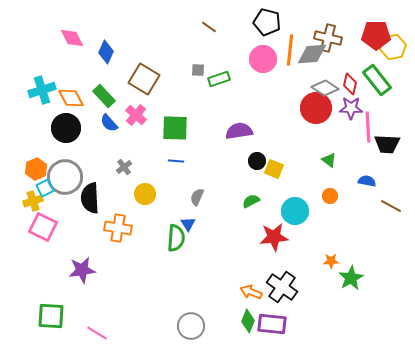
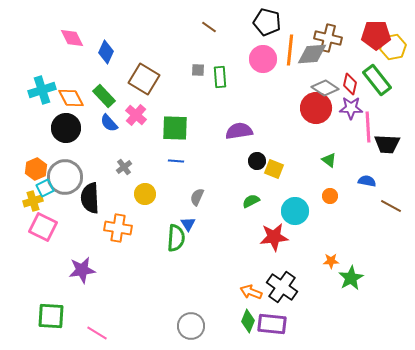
green rectangle at (219, 79): moved 1 px right, 2 px up; rotated 75 degrees counterclockwise
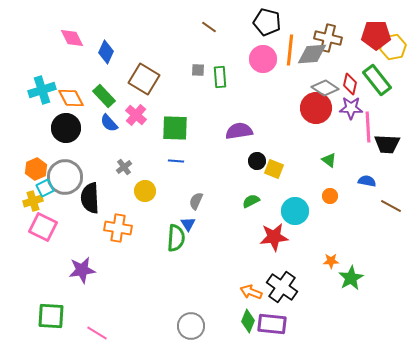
yellow circle at (145, 194): moved 3 px up
gray semicircle at (197, 197): moved 1 px left, 4 px down
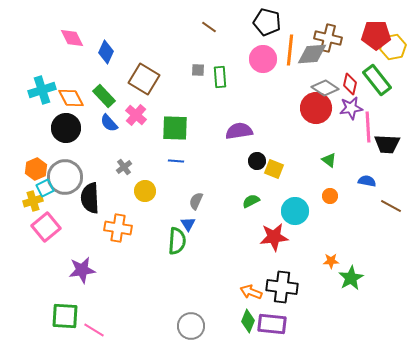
purple star at (351, 108): rotated 10 degrees counterclockwise
pink square at (43, 227): moved 3 px right; rotated 24 degrees clockwise
green semicircle at (176, 238): moved 1 px right, 3 px down
black cross at (282, 287): rotated 28 degrees counterclockwise
green square at (51, 316): moved 14 px right
pink line at (97, 333): moved 3 px left, 3 px up
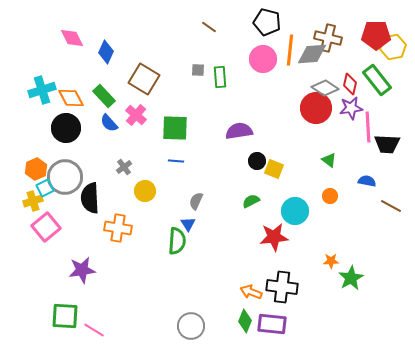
green diamond at (248, 321): moved 3 px left
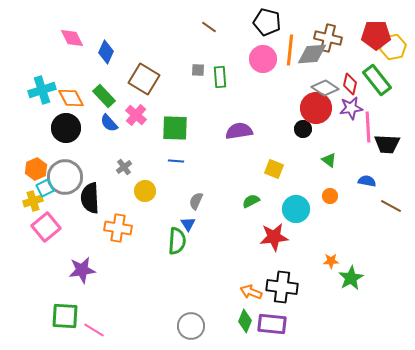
black circle at (257, 161): moved 46 px right, 32 px up
cyan circle at (295, 211): moved 1 px right, 2 px up
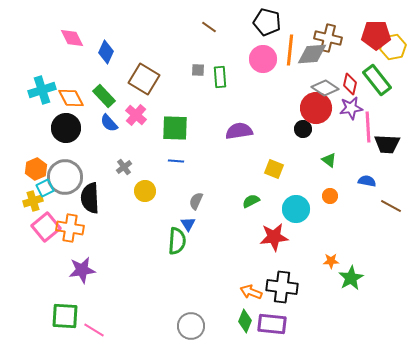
orange cross at (118, 228): moved 48 px left
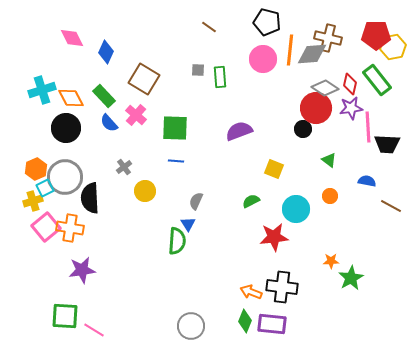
purple semicircle at (239, 131): rotated 12 degrees counterclockwise
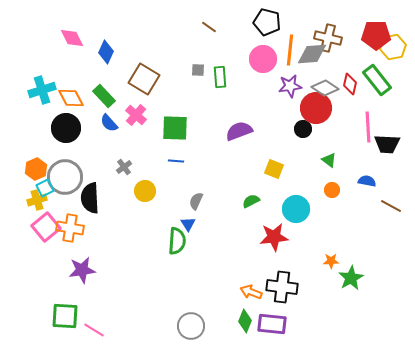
purple star at (351, 108): moved 61 px left, 22 px up
orange circle at (330, 196): moved 2 px right, 6 px up
yellow cross at (33, 201): moved 4 px right, 1 px up
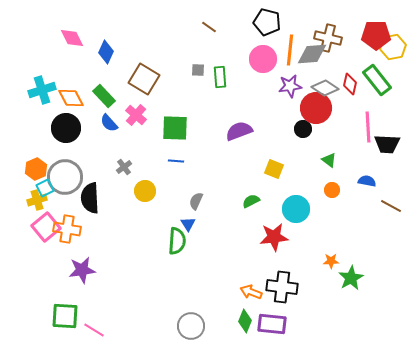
orange cross at (70, 228): moved 3 px left, 1 px down
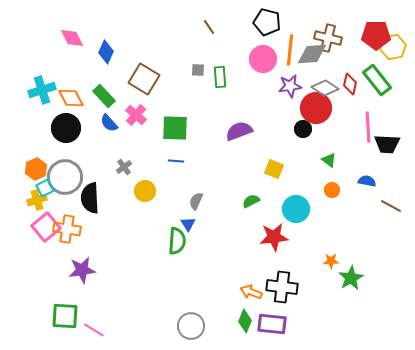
brown line at (209, 27): rotated 21 degrees clockwise
